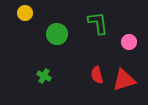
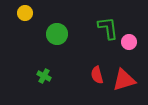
green L-shape: moved 10 px right, 5 px down
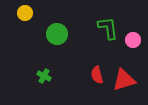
pink circle: moved 4 px right, 2 px up
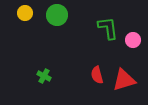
green circle: moved 19 px up
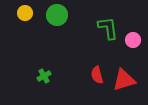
green cross: rotated 32 degrees clockwise
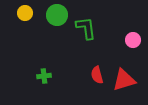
green L-shape: moved 22 px left
green cross: rotated 24 degrees clockwise
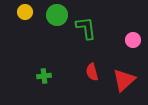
yellow circle: moved 1 px up
red semicircle: moved 5 px left, 3 px up
red triangle: rotated 25 degrees counterclockwise
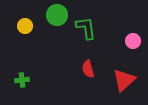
yellow circle: moved 14 px down
pink circle: moved 1 px down
red semicircle: moved 4 px left, 3 px up
green cross: moved 22 px left, 4 px down
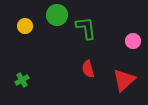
green cross: rotated 24 degrees counterclockwise
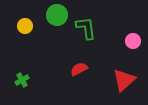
red semicircle: moved 9 px left; rotated 78 degrees clockwise
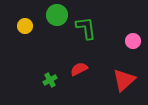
green cross: moved 28 px right
